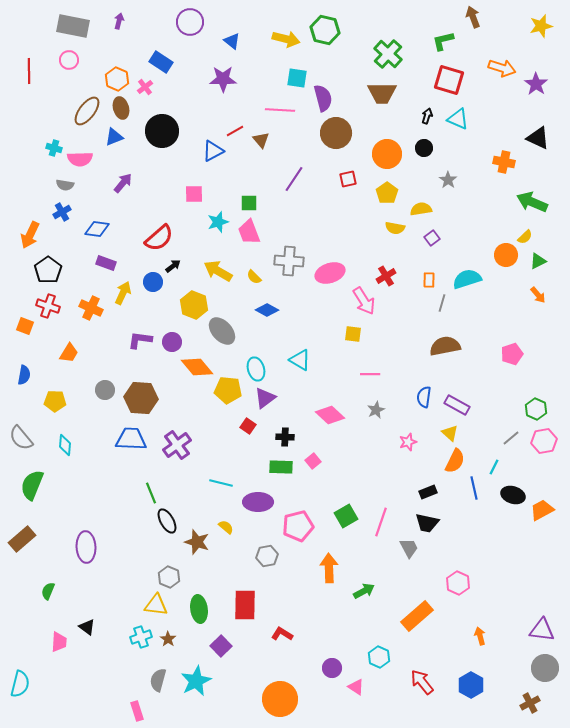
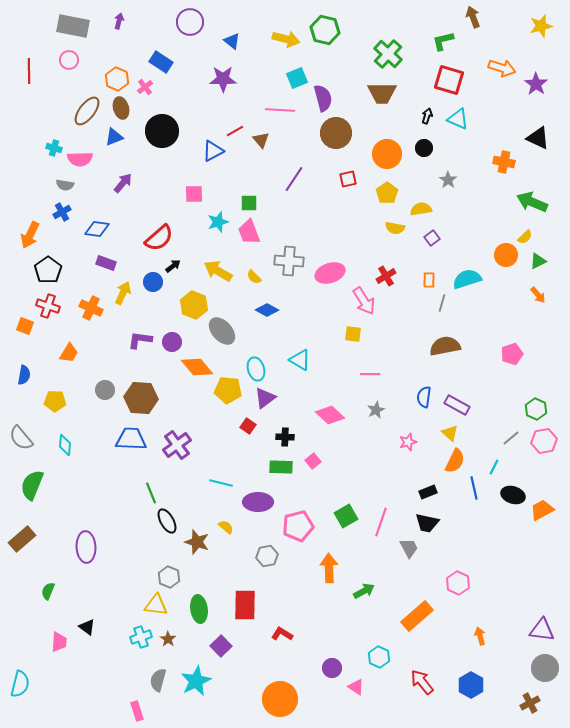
cyan square at (297, 78): rotated 30 degrees counterclockwise
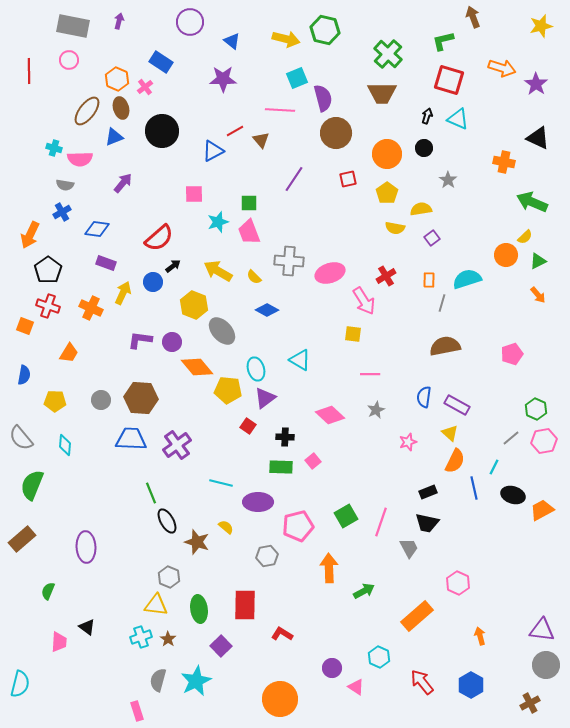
gray circle at (105, 390): moved 4 px left, 10 px down
gray circle at (545, 668): moved 1 px right, 3 px up
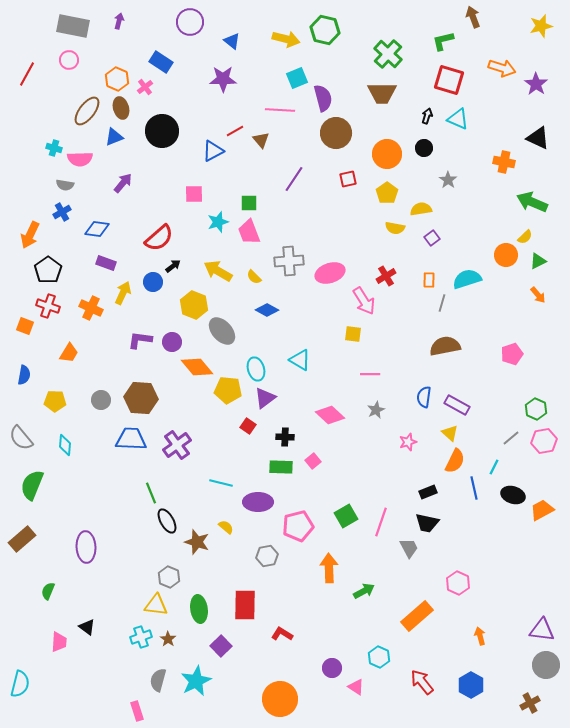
red line at (29, 71): moved 2 px left, 3 px down; rotated 30 degrees clockwise
gray cross at (289, 261): rotated 8 degrees counterclockwise
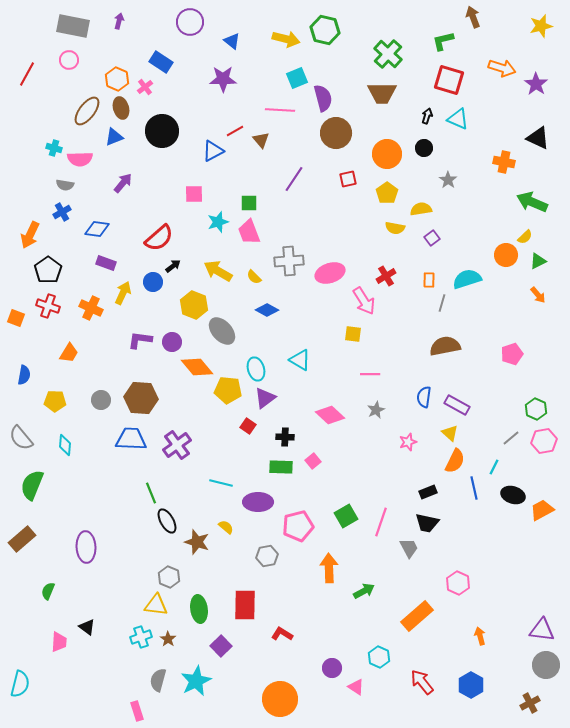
orange square at (25, 326): moved 9 px left, 8 px up
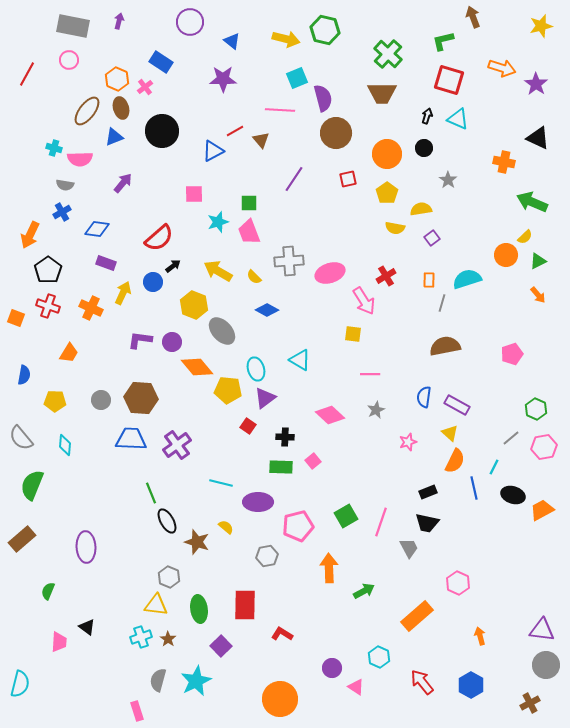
pink hexagon at (544, 441): moved 6 px down
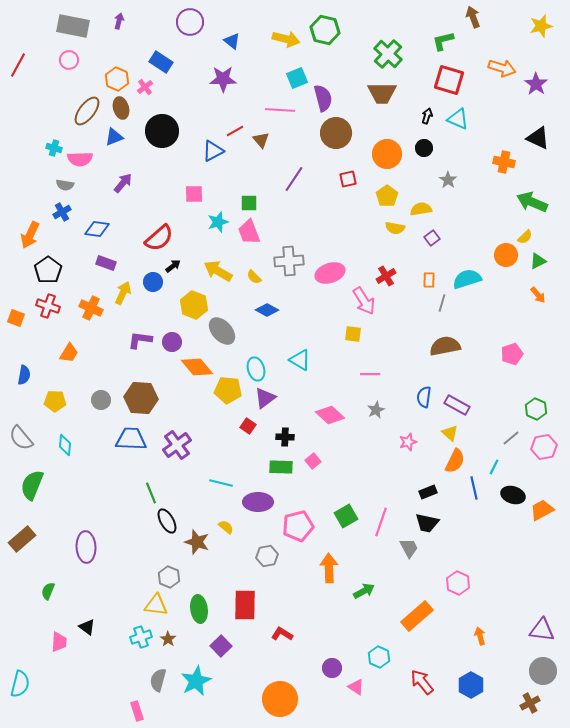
red line at (27, 74): moved 9 px left, 9 px up
yellow pentagon at (387, 193): moved 3 px down
gray circle at (546, 665): moved 3 px left, 6 px down
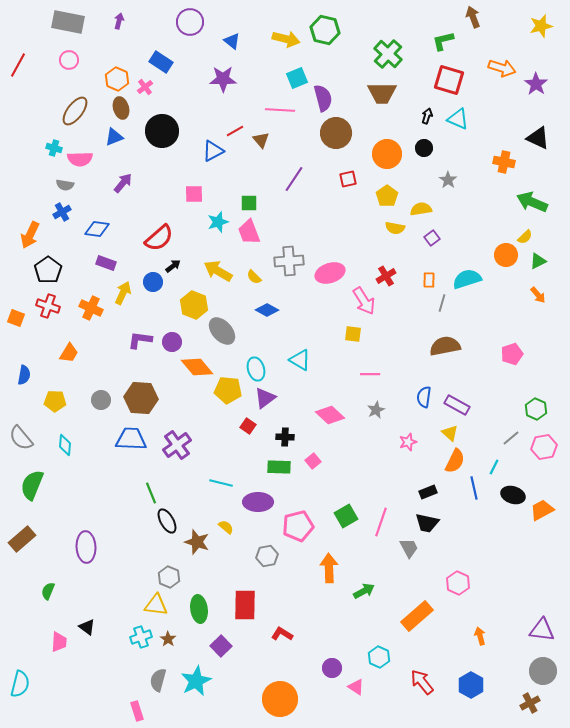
gray rectangle at (73, 26): moved 5 px left, 4 px up
brown ellipse at (87, 111): moved 12 px left
green rectangle at (281, 467): moved 2 px left
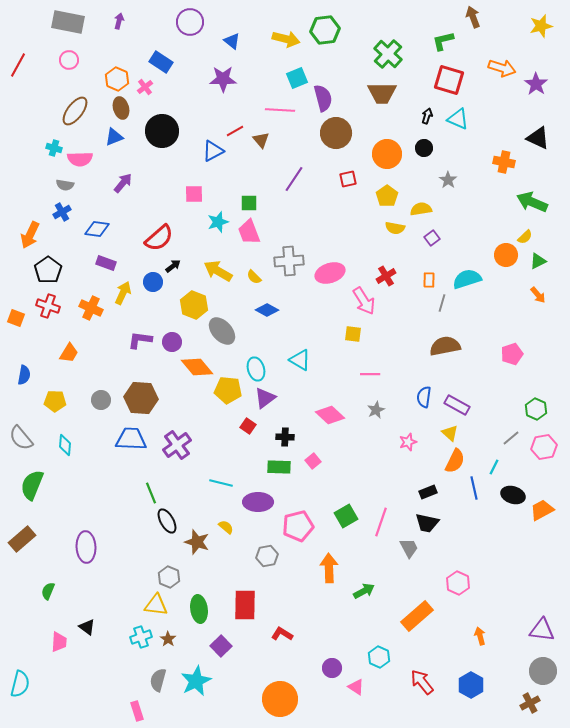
green hexagon at (325, 30): rotated 20 degrees counterclockwise
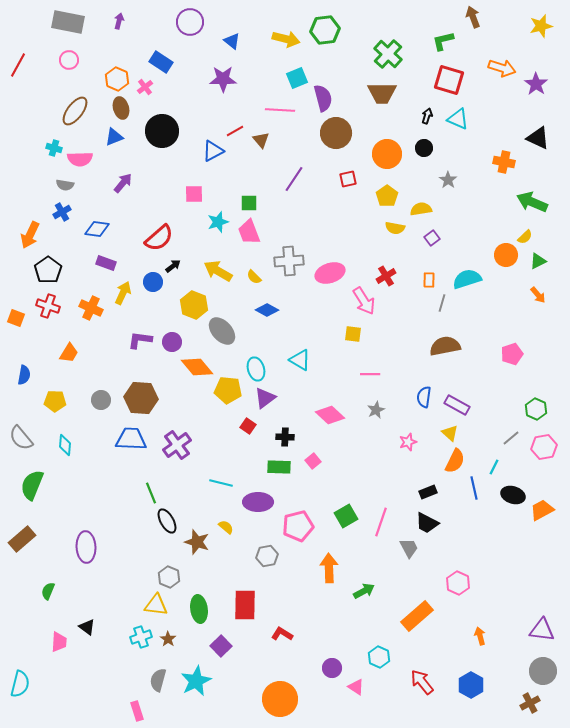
black trapezoid at (427, 523): rotated 15 degrees clockwise
